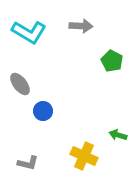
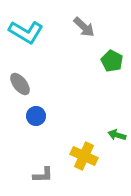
gray arrow: moved 3 px right, 1 px down; rotated 40 degrees clockwise
cyan L-shape: moved 3 px left
blue circle: moved 7 px left, 5 px down
green arrow: moved 1 px left
gray L-shape: moved 15 px right, 12 px down; rotated 15 degrees counterclockwise
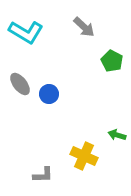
blue circle: moved 13 px right, 22 px up
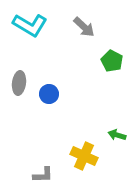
cyan L-shape: moved 4 px right, 7 px up
gray ellipse: moved 1 px left, 1 px up; rotated 45 degrees clockwise
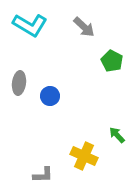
blue circle: moved 1 px right, 2 px down
green arrow: rotated 30 degrees clockwise
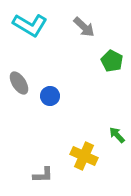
gray ellipse: rotated 40 degrees counterclockwise
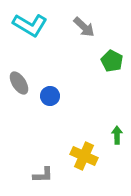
green arrow: rotated 42 degrees clockwise
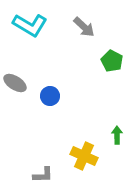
gray ellipse: moved 4 px left; rotated 25 degrees counterclockwise
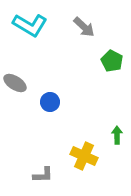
blue circle: moved 6 px down
